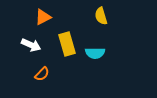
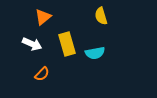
orange triangle: rotated 12 degrees counterclockwise
white arrow: moved 1 px right, 1 px up
cyan semicircle: rotated 12 degrees counterclockwise
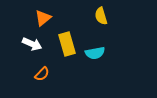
orange triangle: moved 1 px down
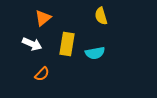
yellow rectangle: rotated 25 degrees clockwise
